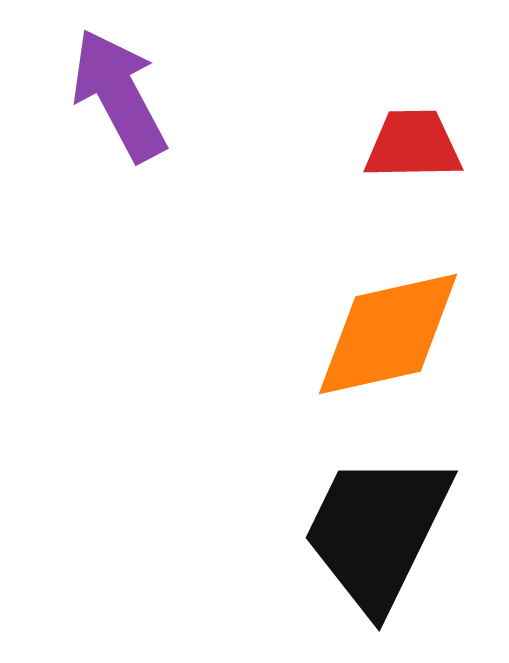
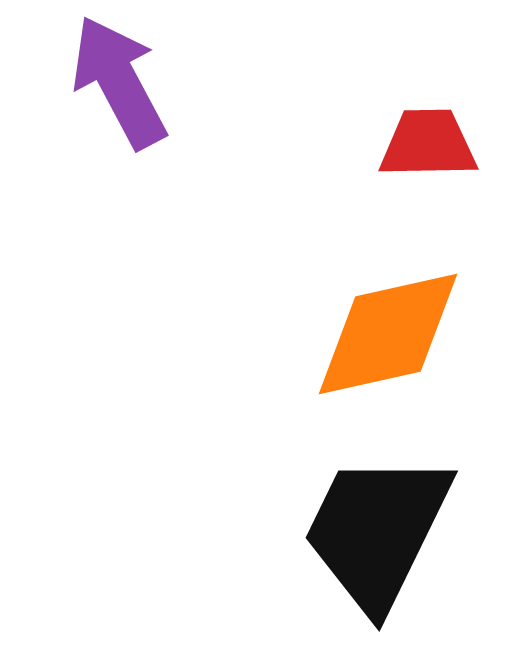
purple arrow: moved 13 px up
red trapezoid: moved 15 px right, 1 px up
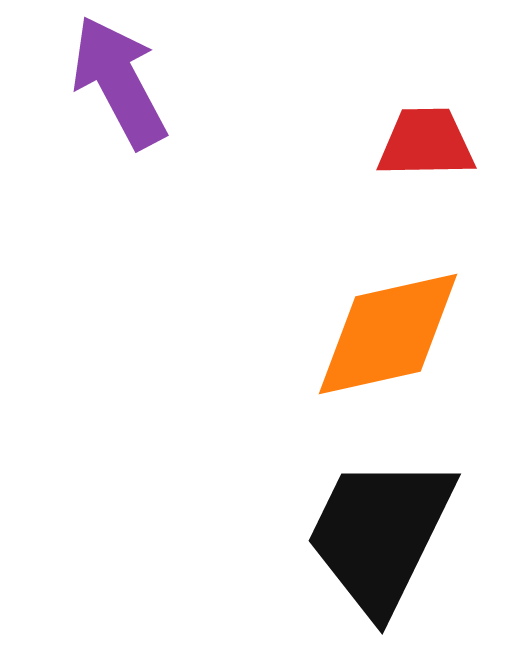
red trapezoid: moved 2 px left, 1 px up
black trapezoid: moved 3 px right, 3 px down
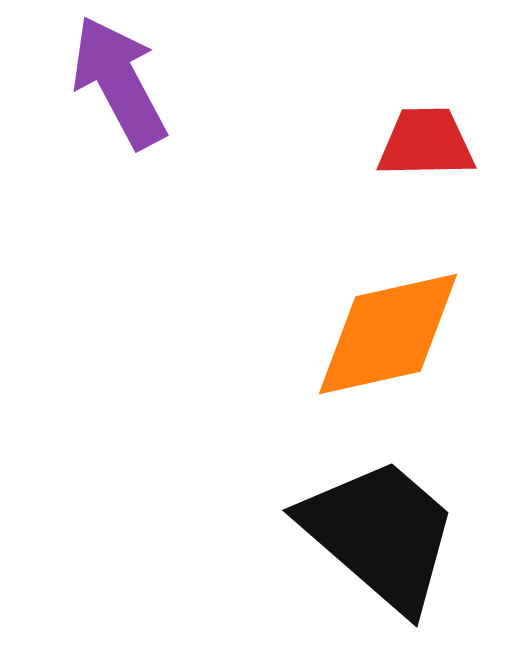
black trapezoid: rotated 105 degrees clockwise
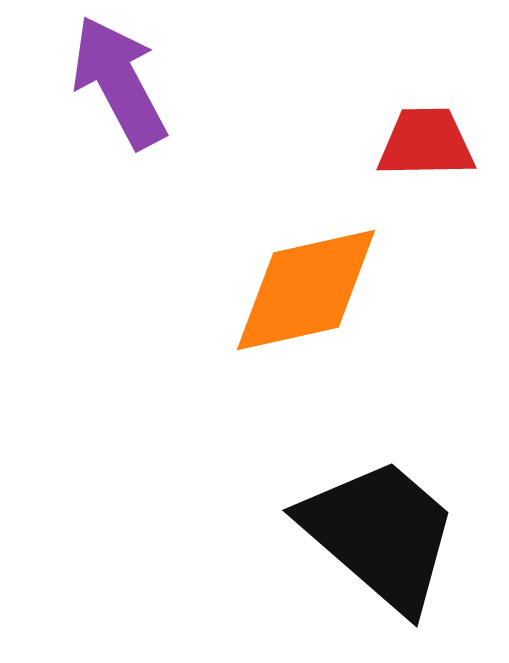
orange diamond: moved 82 px left, 44 px up
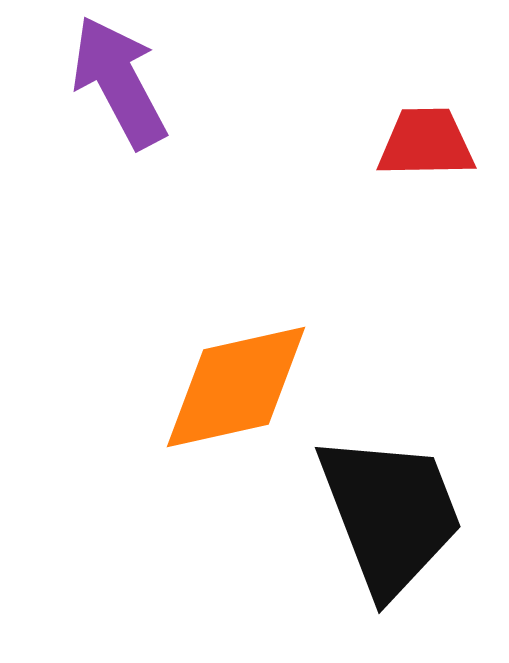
orange diamond: moved 70 px left, 97 px down
black trapezoid: moved 10 px right, 20 px up; rotated 28 degrees clockwise
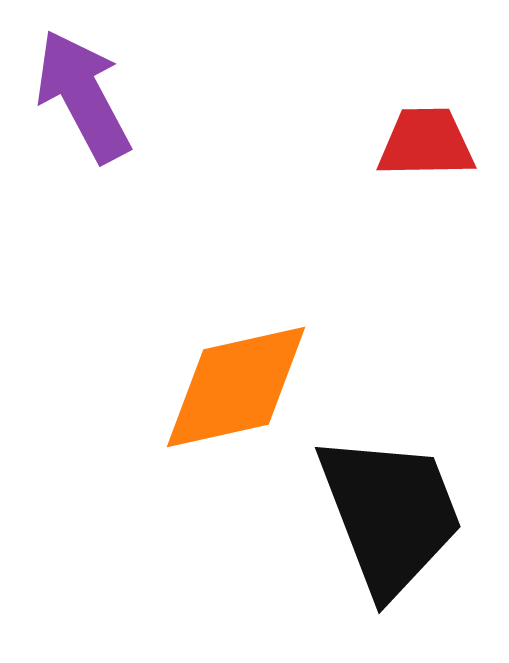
purple arrow: moved 36 px left, 14 px down
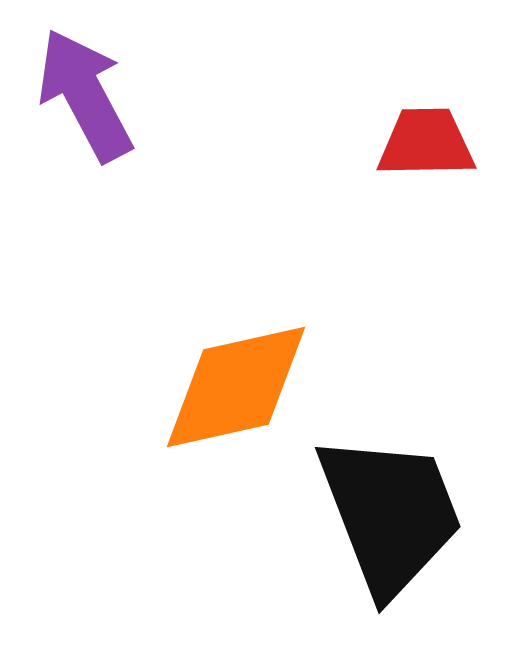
purple arrow: moved 2 px right, 1 px up
